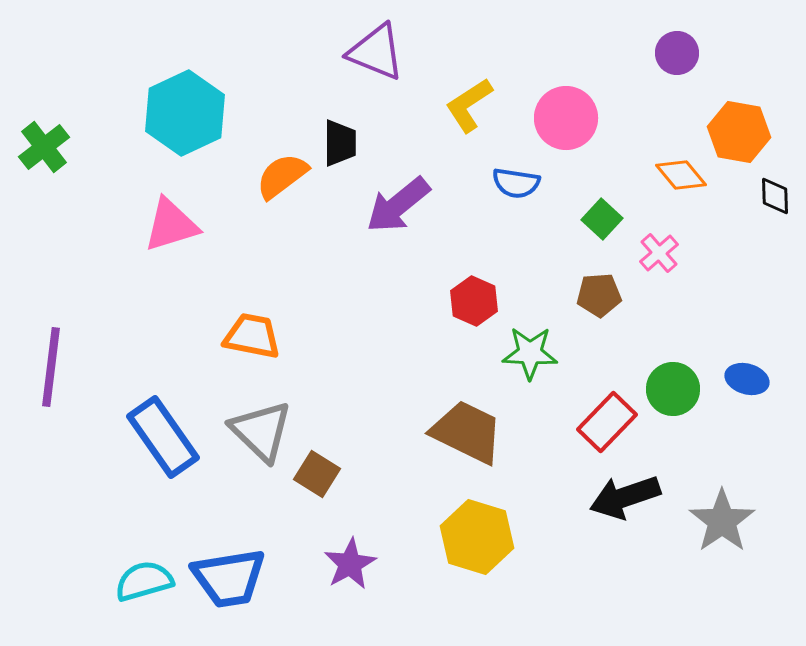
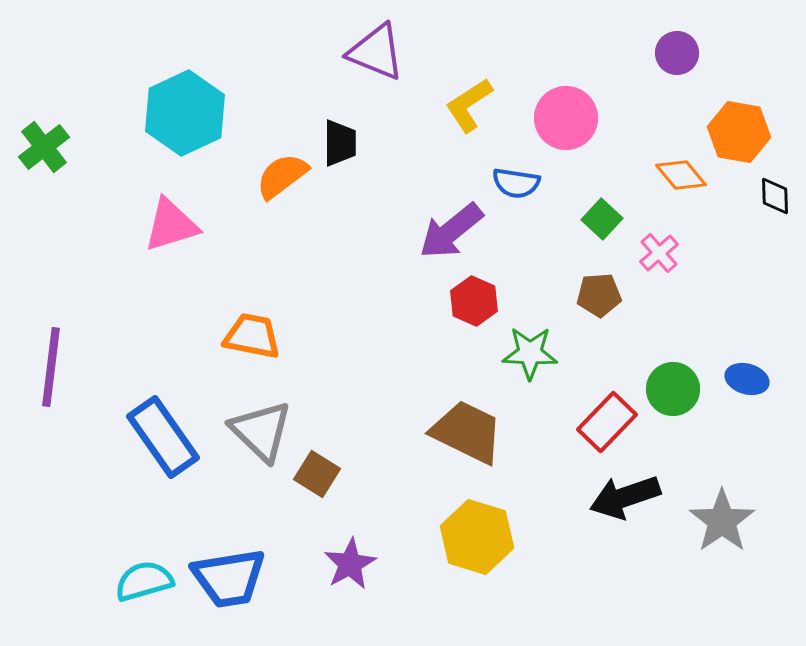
purple arrow: moved 53 px right, 26 px down
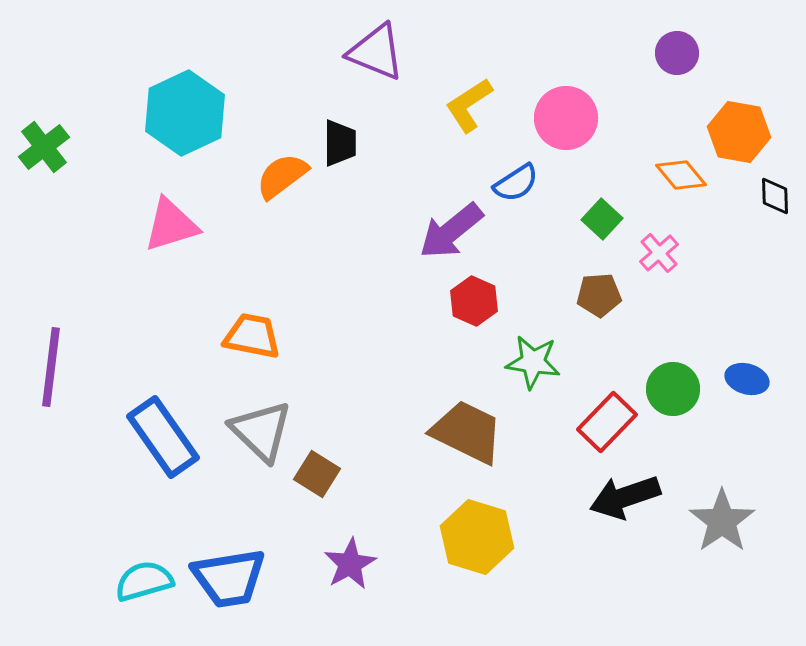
blue semicircle: rotated 42 degrees counterclockwise
green star: moved 3 px right, 9 px down; rotated 6 degrees clockwise
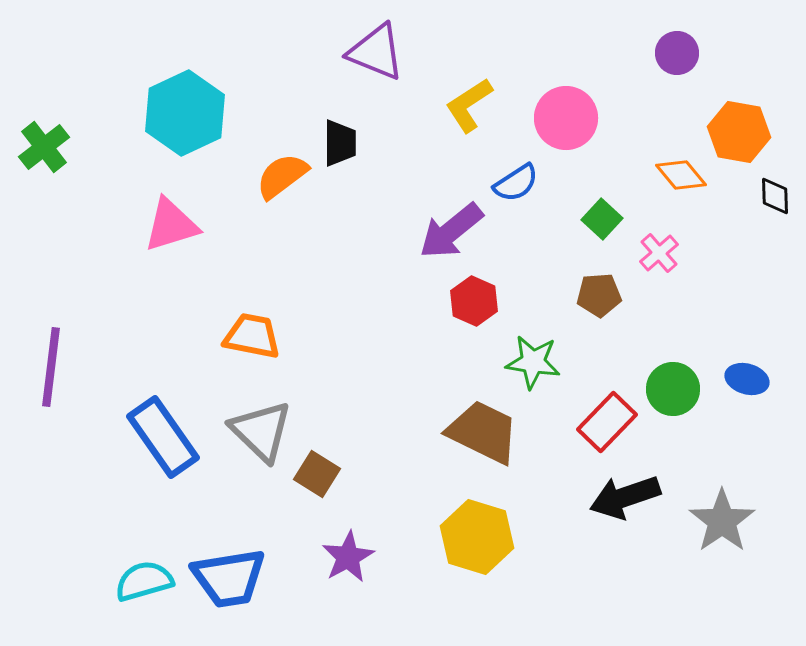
brown trapezoid: moved 16 px right
purple star: moved 2 px left, 7 px up
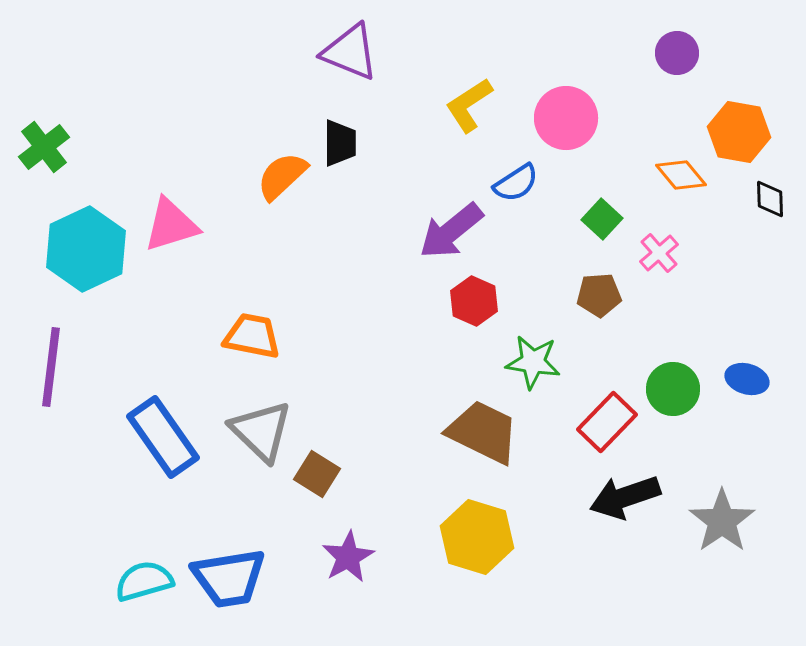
purple triangle: moved 26 px left
cyan hexagon: moved 99 px left, 136 px down
orange semicircle: rotated 6 degrees counterclockwise
black diamond: moved 5 px left, 3 px down
